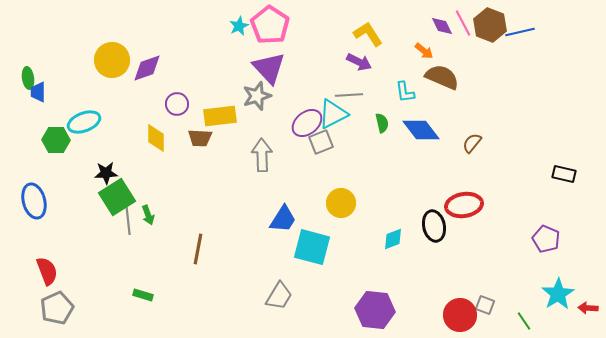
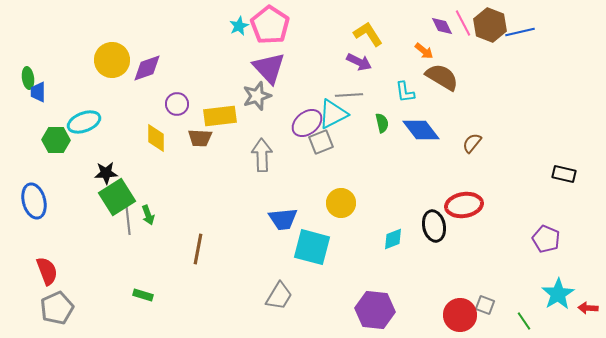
brown semicircle at (442, 77): rotated 8 degrees clockwise
blue trapezoid at (283, 219): rotated 52 degrees clockwise
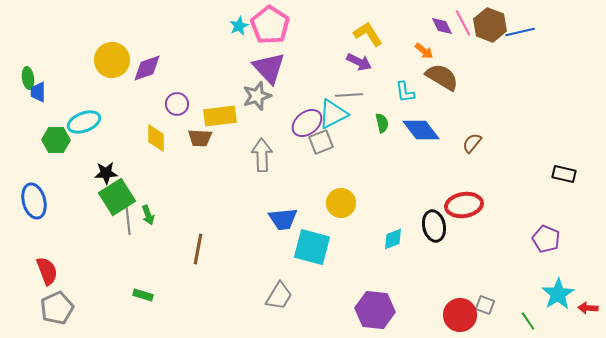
green line at (524, 321): moved 4 px right
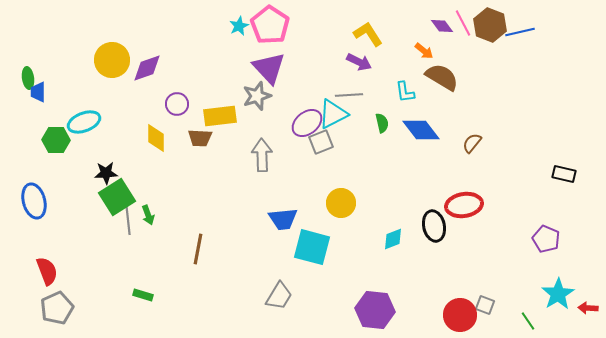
purple diamond at (442, 26): rotated 10 degrees counterclockwise
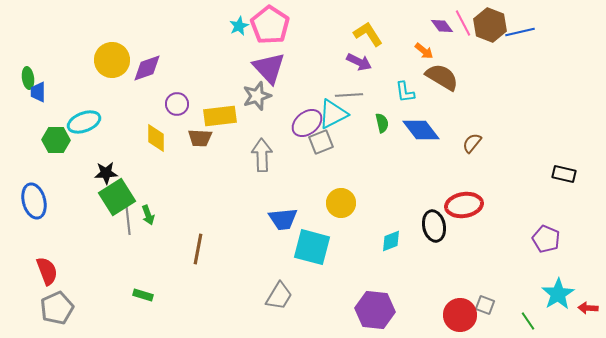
cyan diamond at (393, 239): moved 2 px left, 2 px down
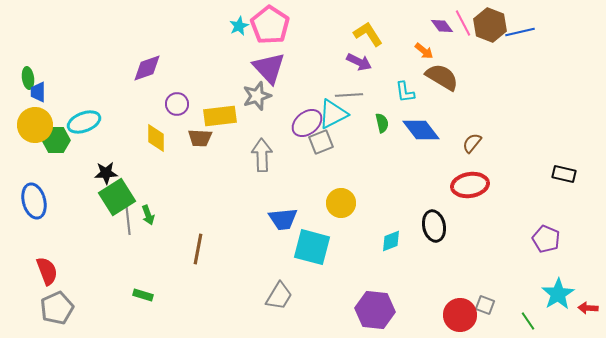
yellow circle at (112, 60): moved 77 px left, 65 px down
red ellipse at (464, 205): moved 6 px right, 20 px up
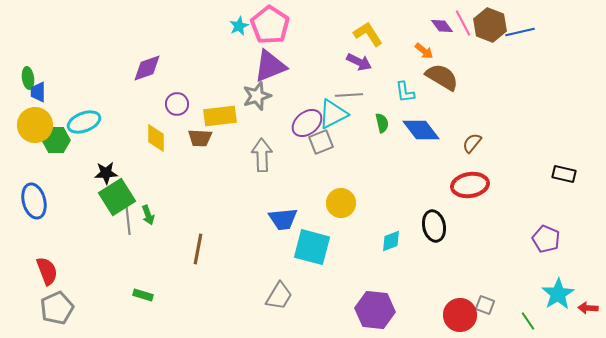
purple triangle at (269, 68): moved 1 px right, 2 px up; rotated 51 degrees clockwise
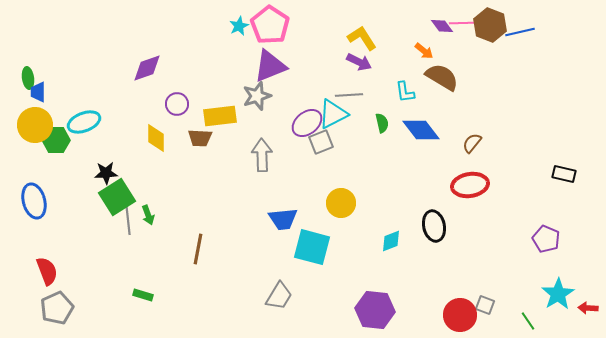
pink line at (463, 23): rotated 64 degrees counterclockwise
yellow L-shape at (368, 34): moved 6 px left, 4 px down
